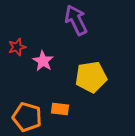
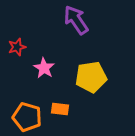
purple arrow: rotated 8 degrees counterclockwise
pink star: moved 1 px right, 7 px down
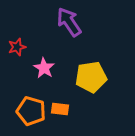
purple arrow: moved 7 px left, 2 px down
orange pentagon: moved 4 px right, 6 px up
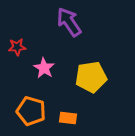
red star: rotated 12 degrees clockwise
orange rectangle: moved 8 px right, 9 px down
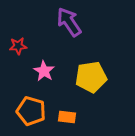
red star: moved 1 px right, 1 px up
pink star: moved 3 px down
orange rectangle: moved 1 px left, 1 px up
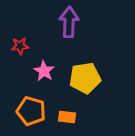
purple arrow: rotated 36 degrees clockwise
red star: moved 2 px right
yellow pentagon: moved 6 px left, 1 px down
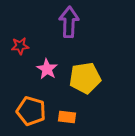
pink star: moved 3 px right, 2 px up
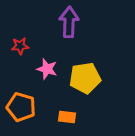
pink star: rotated 15 degrees counterclockwise
orange pentagon: moved 10 px left, 4 px up
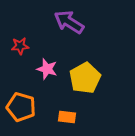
purple arrow: rotated 60 degrees counterclockwise
yellow pentagon: rotated 20 degrees counterclockwise
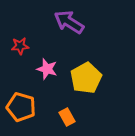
yellow pentagon: moved 1 px right
orange rectangle: rotated 54 degrees clockwise
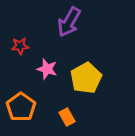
purple arrow: rotated 92 degrees counterclockwise
orange pentagon: rotated 20 degrees clockwise
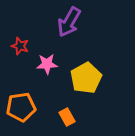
red star: rotated 24 degrees clockwise
pink star: moved 5 px up; rotated 20 degrees counterclockwise
orange pentagon: rotated 28 degrees clockwise
